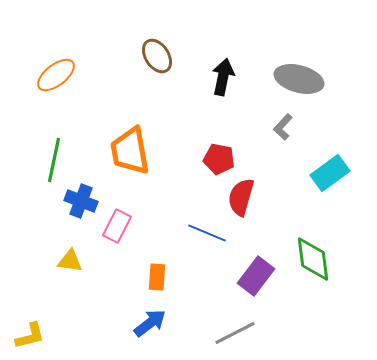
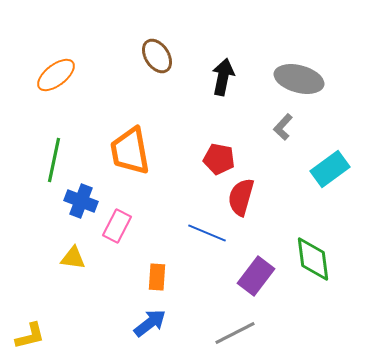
cyan rectangle: moved 4 px up
yellow triangle: moved 3 px right, 3 px up
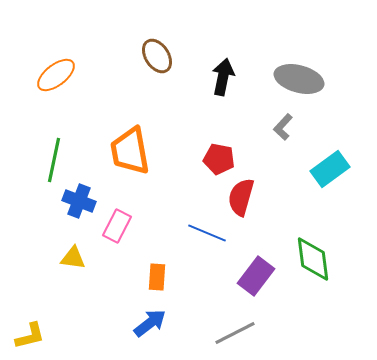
blue cross: moved 2 px left
